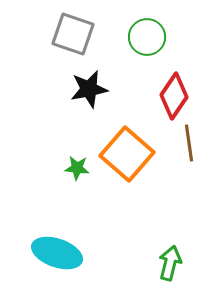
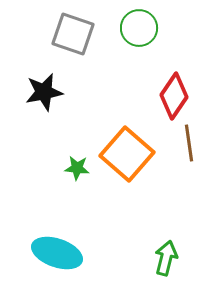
green circle: moved 8 px left, 9 px up
black star: moved 45 px left, 3 px down
green arrow: moved 4 px left, 5 px up
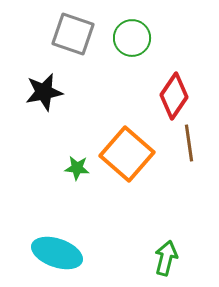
green circle: moved 7 px left, 10 px down
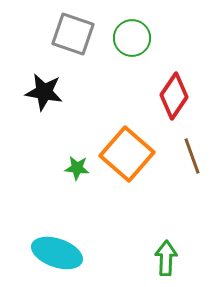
black star: rotated 21 degrees clockwise
brown line: moved 3 px right, 13 px down; rotated 12 degrees counterclockwise
green arrow: rotated 12 degrees counterclockwise
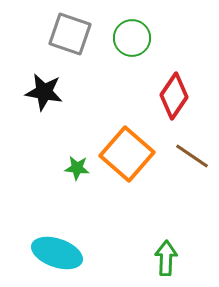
gray square: moved 3 px left
brown line: rotated 36 degrees counterclockwise
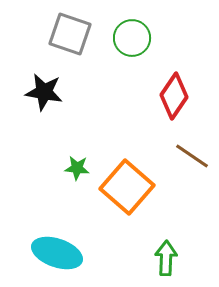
orange square: moved 33 px down
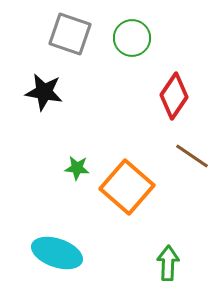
green arrow: moved 2 px right, 5 px down
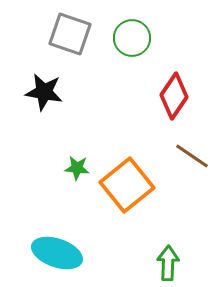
orange square: moved 2 px up; rotated 10 degrees clockwise
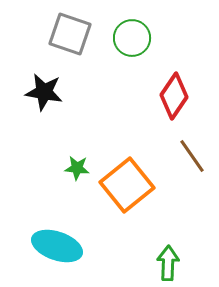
brown line: rotated 21 degrees clockwise
cyan ellipse: moved 7 px up
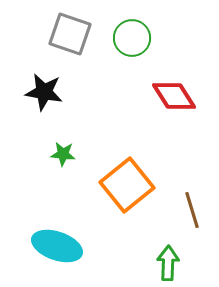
red diamond: rotated 66 degrees counterclockwise
brown line: moved 54 px down; rotated 18 degrees clockwise
green star: moved 14 px left, 14 px up
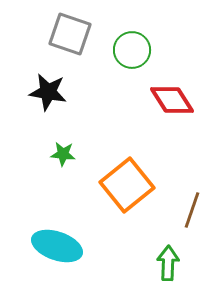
green circle: moved 12 px down
black star: moved 4 px right
red diamond: moved 2 px left, 4 px down
brown line: rotated 36 degrees clockwise
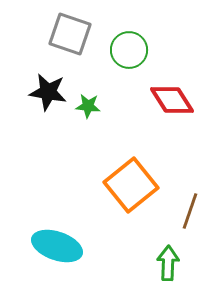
green circle: moved 3 px left
green star: moved 25 px right, 48 px up
orange square: moved 4 px right
brown line: moved 2 px left, 1 px down
